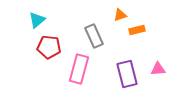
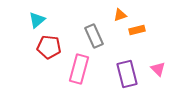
pink triangle: rotated 49 degrees clockwise
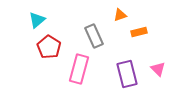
orange rectangle: moved 2 px right, 2 px down
red pentagon: rotated 25 degrees clockwise
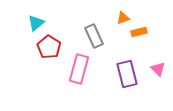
orange triangle: moved 3 px right, 3 px down
cyan triangle: moved 1 px left, 3 px down
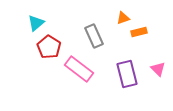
pink rectangle: rotated 68 degrees counterclockwise
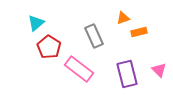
pink triangle: moved 1 px right, 1 px down
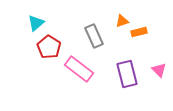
orange triangle: moved 1 px left, 3 px down
